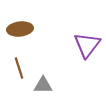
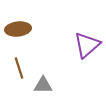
brown ellipse: moved 2 px left
purple triangle: rotated 12 degrees clockwise
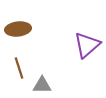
gray triangle: moved 1 px left
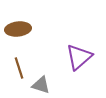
purple triangle: moved 8 px left, 12 px down
gray triangle: moved 1 px left; rotated 18 degrees clockwise
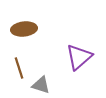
brown ellipse: moved 6 px right
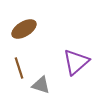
brown ellipse: rotated 25 degrees counterclockwise
purple triangle: moved 3 px left, 5 px down
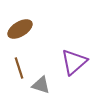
brown ellipse: moved 4 px left
purple triangle: moved 2 px left
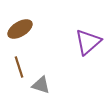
purple triangle: moved 14 px right, 20 px up
brown line: moved 1 px up
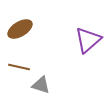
purple triangle: moved 2 px up
brown line: rotated 60 degrees counterclockwise
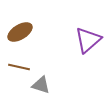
brown ellipse: moved 3 px down
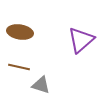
brown ellipse: rotated 40 degrees clockwise
purple triangle: moved 7 px left
